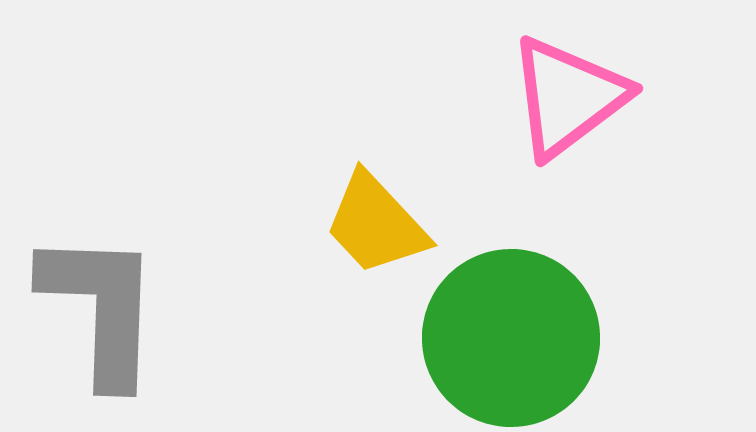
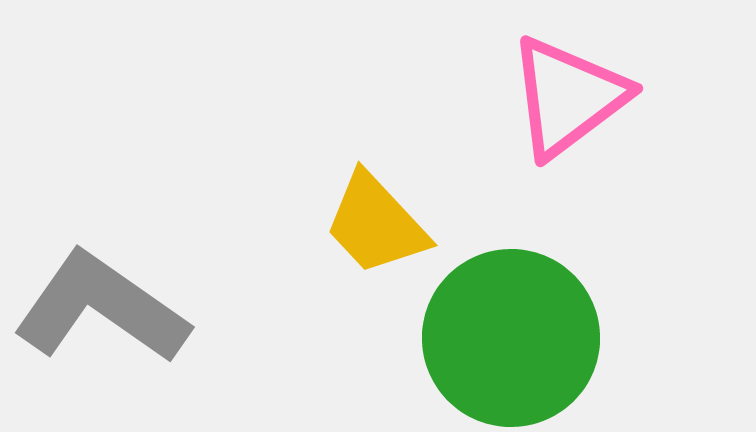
gray L-shape: rotated 57 degrees counterclockwise
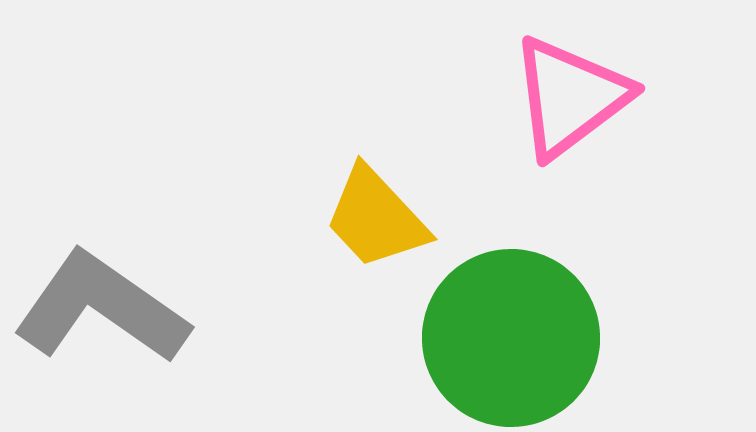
pink triangle: moved 2 px right
yellow trapezoid: moved 6 px up
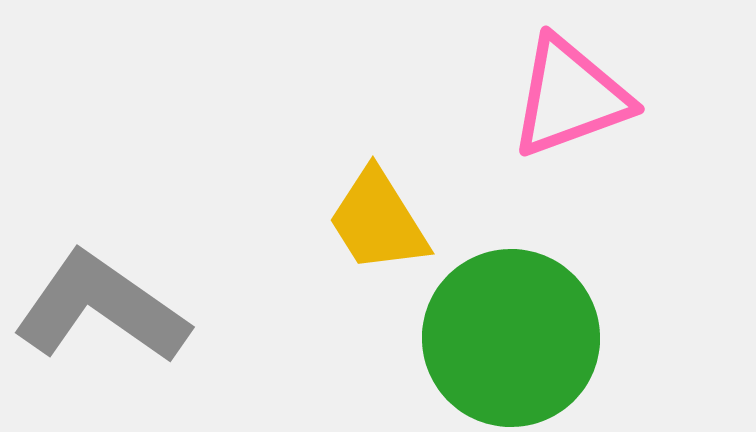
pink triangle: rotated 17 degrees clockwise
yellow trapezoid: moved 2 px right, 3 px down; rotated 11 degrees clockwise
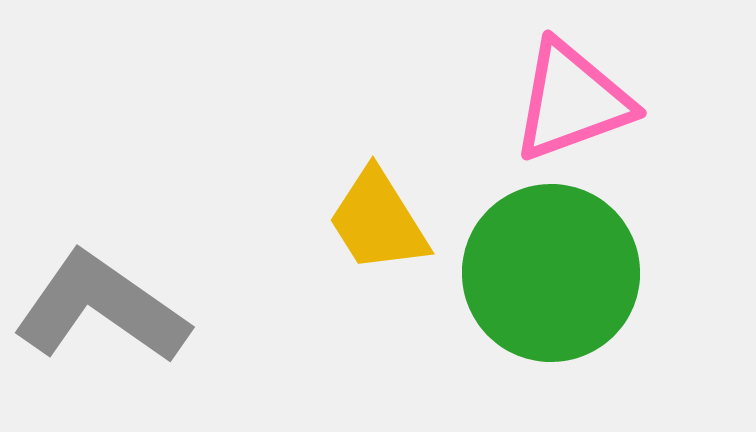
pink triangle: moved 2 px right, 4 px down
green circle: moved 40 px right, 65 px up
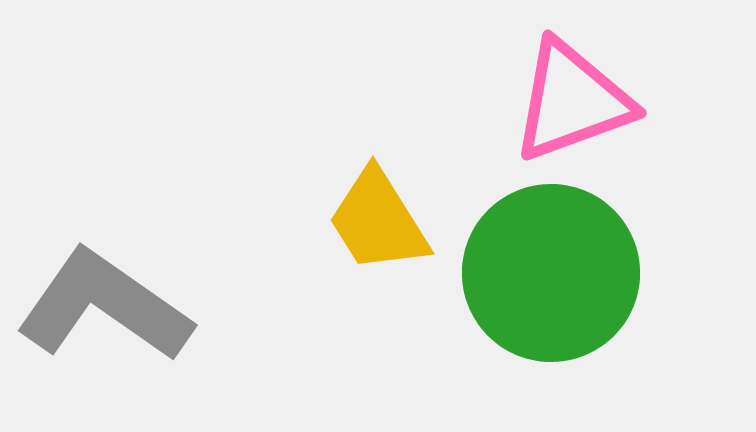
gray L-shape: moved 3 px right, 2 px up
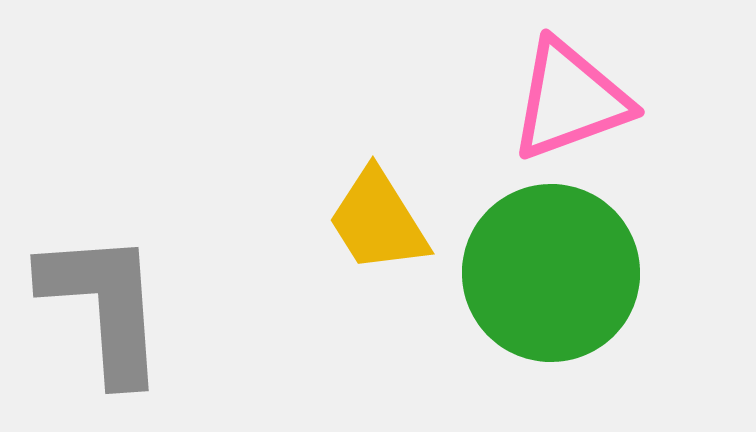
pink triangle: moved 2 px left, 1 px up
gray L-shape: rotated 51 degrees clockwise
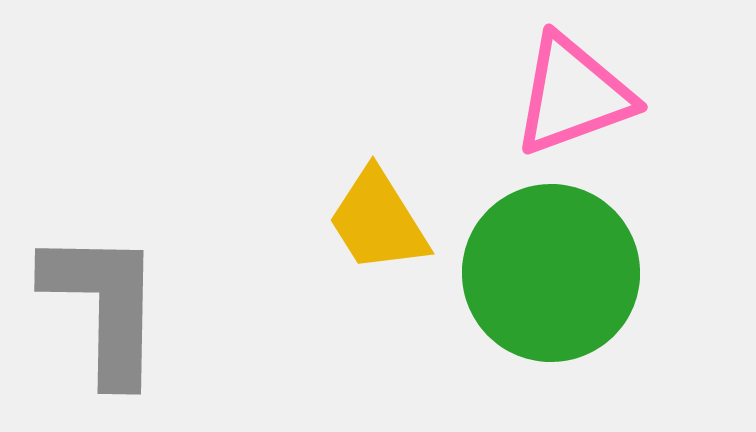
pink triangle: moved 3 px right, 5 px up
gray L-shape: rotated 5 degrees clockwise
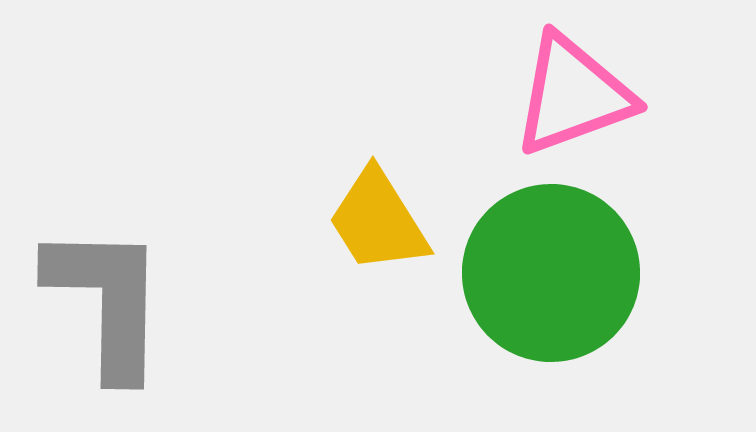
gray L-shape: moved 3 px right, 5 px up
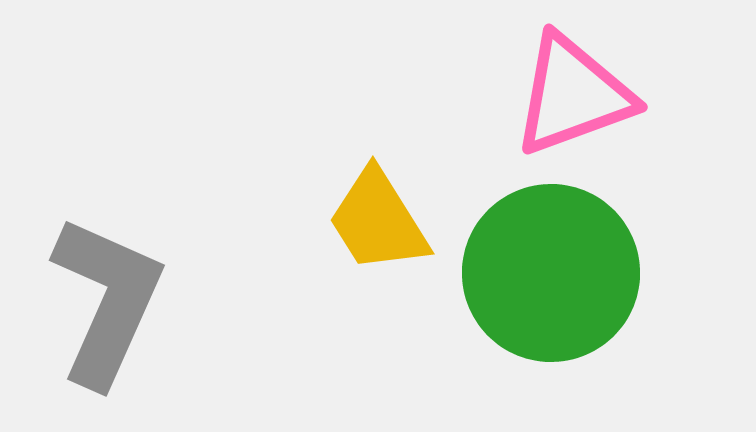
gray L-shape: rotated 23 degrees clockwise
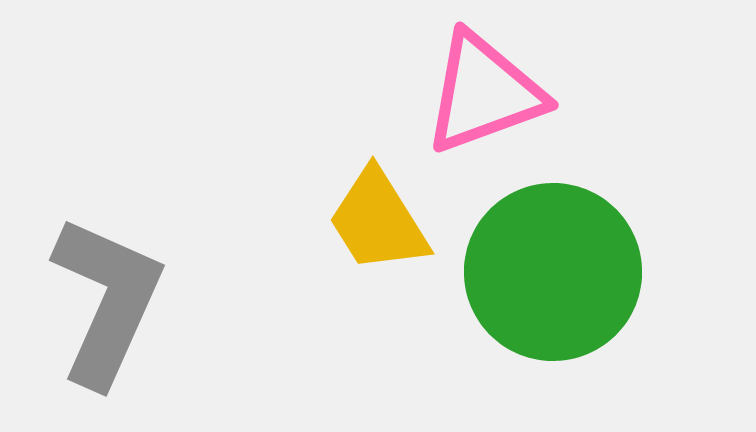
pink triangle: moved 89 px left, 2 px up
green circle: moved 2 px right, 1 px up
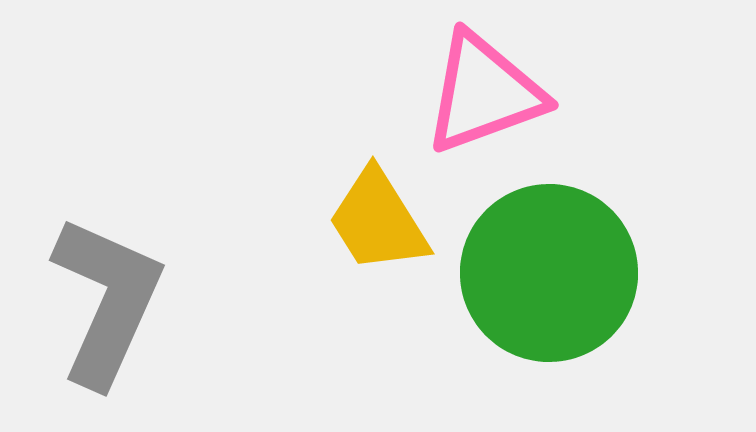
green circle: moved 4 px left, 1 px down
